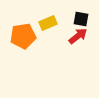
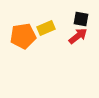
yellow rectangle: moved 2 px left, 5 px down
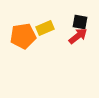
black square: moved 1 px left, 3 px down
yellow rectangle: moved 1 px left
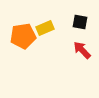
red arrow: moved 4 px right, 14 px down; rotated 96 degrees counterclockwise
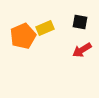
orange pentagon: rotated 15 degrees counterclockwise
red arrow: rotated 78 degrees counterclockwise
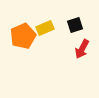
black square: moved 5 px left, 3 px down; rotated 28 degrees counterclockwise
red arrow: moved 1 px up; rotated 30 degrees counterclockwise
